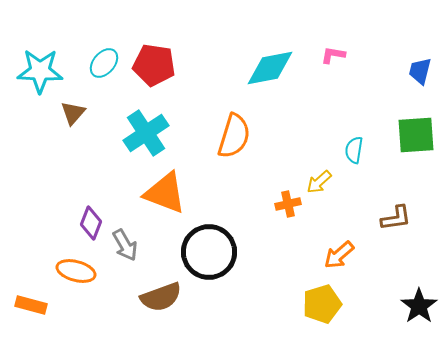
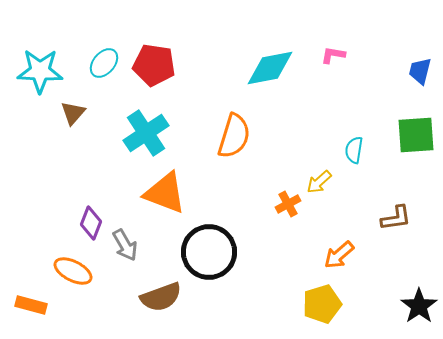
orange cross: rotated 15 degrees counterclockwise
orange ellipse: moved 3 px left; rotated 12 degrees clockwise
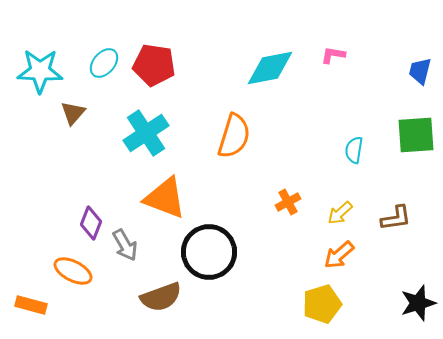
yellow arrow: moved 21 px right, 31 px down
orange triangle: moved 5 px down
orange cross: moved 2 px up
black star: moved 1 px left, 3 px up; rotated 18 degrees clockwise
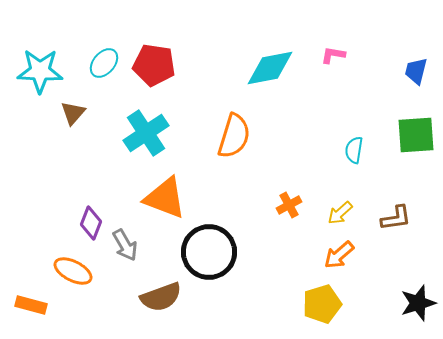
blue trapezoid: moved 4 px left
orange cross: moved 1 px right, 3 px down
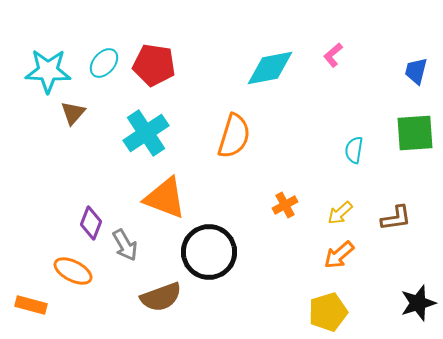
pink L-shape: rotated 50 degrees counterclockwise
cyan star: moved 8 px right
green square: moved 1 px left, 2 px up
orange cross: moved 4 px left
yellow pentagon: moved 6 px right, 8 px down
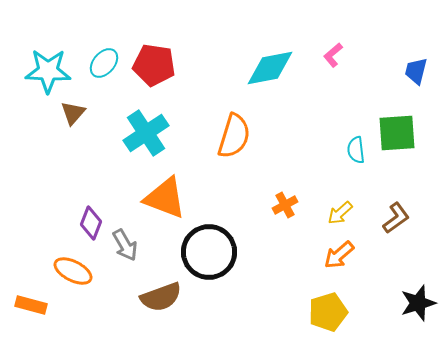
green square: moved 18 px left
cyan semicircle: moved 2 px right; rotated 16 degrees counterclockwise
brown L-shape: rotated 28 degrees counterclockwise
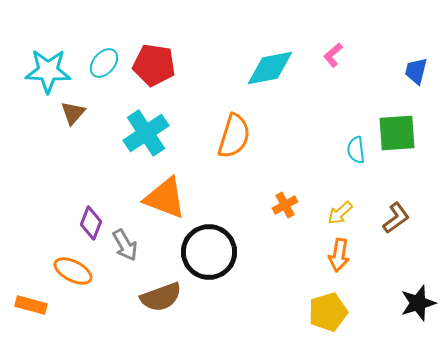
orange arrow: rotated 40 degrees counterclockwise
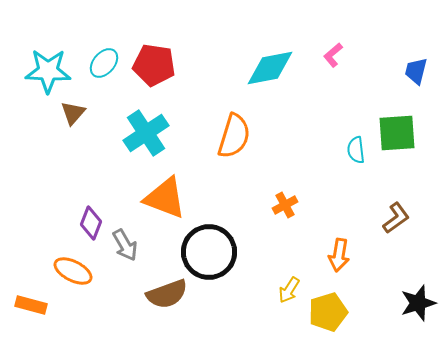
yellow arrow: moved 51 px left, 77 px down; rotated 16 degrees counterclockwise
brown semicircle: moved 6 px right, 3 px up
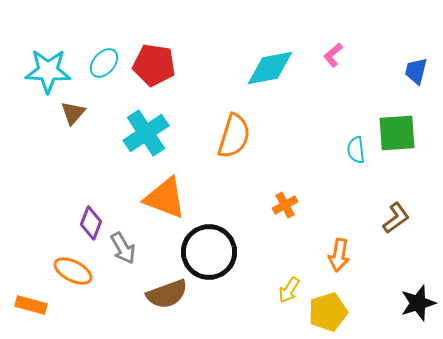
gray arrow: moved 2 px left, 3 px down
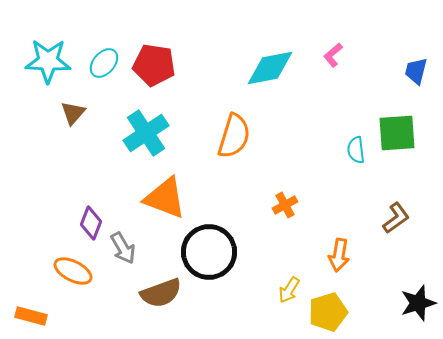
cyan star: moved 10 px up
brown semicircle: moved 6 px left, 1 px up
orange rectangle: moved 11 px down
